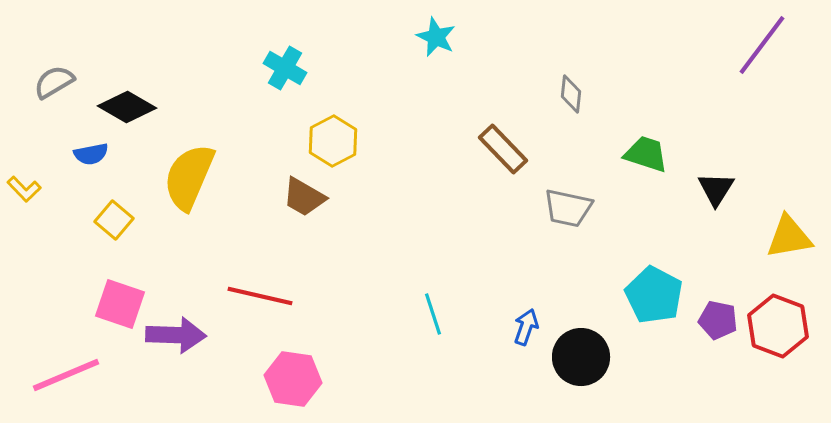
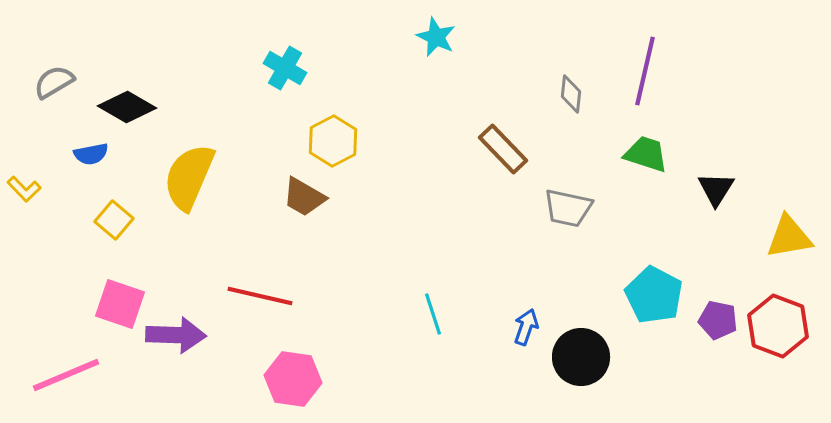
purple line: moved 117 px left, 26 px down; rotated 24 degrees counterclockwise
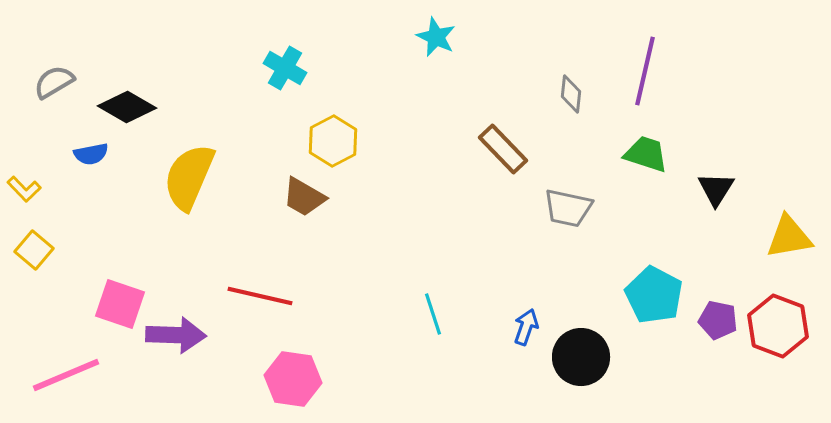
yellow square: moved 80 px left, 30 px down
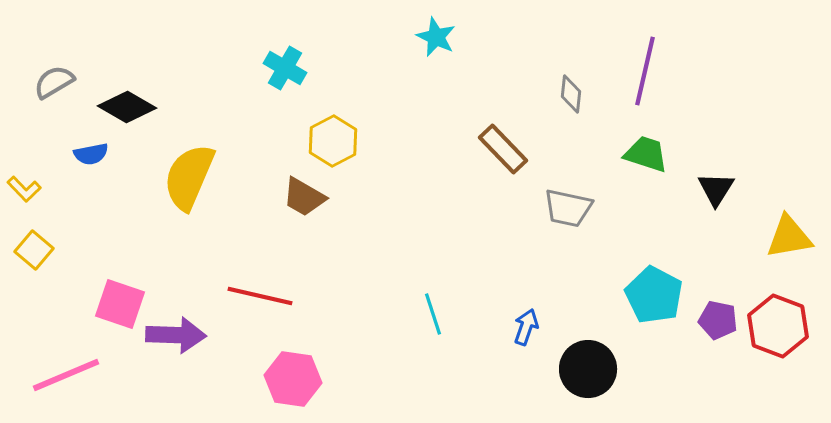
black circle: moved 7 px right, 12 px down
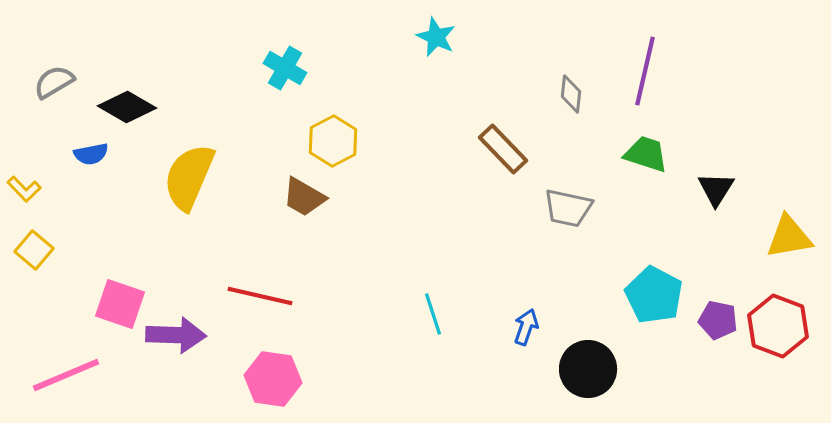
pink hexagon: moved 20 px left
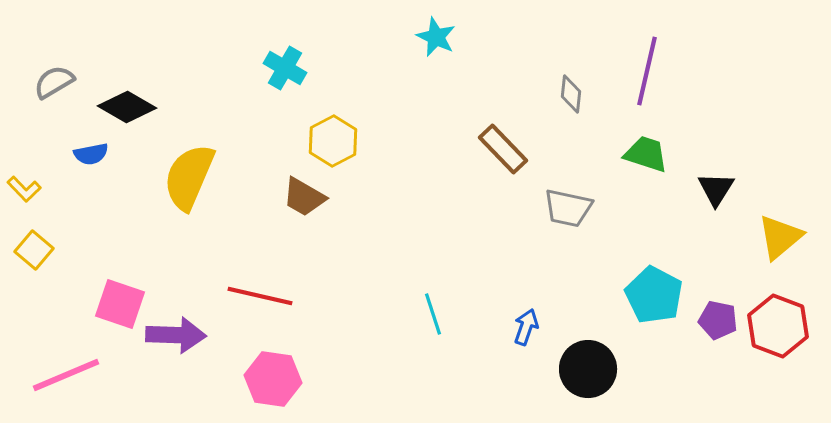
purple line: moved 2 px right
yellow triangle: moved 9 px left; rotated 30 degrees counterclockwise
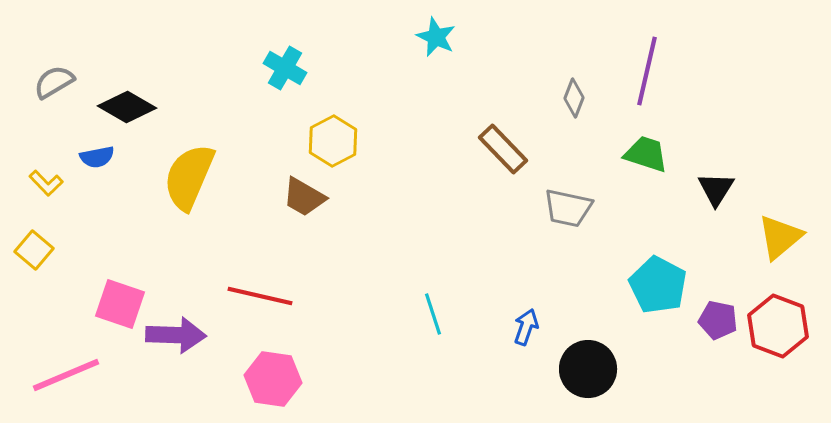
gray diamond: moved 3 px right, 4 px down; rotated 15 degrees clockwise
blue semicircle: moved 6 px right, 3 px down
yellow L-shape: moved 22 px right, 6 px up
cyan pentagon: moved 4 px right, 10 px up
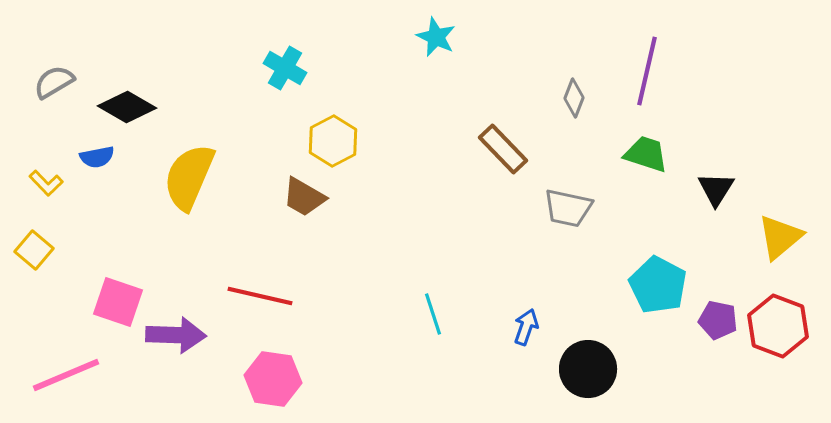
pink square: moved 2 px left, 2 px up
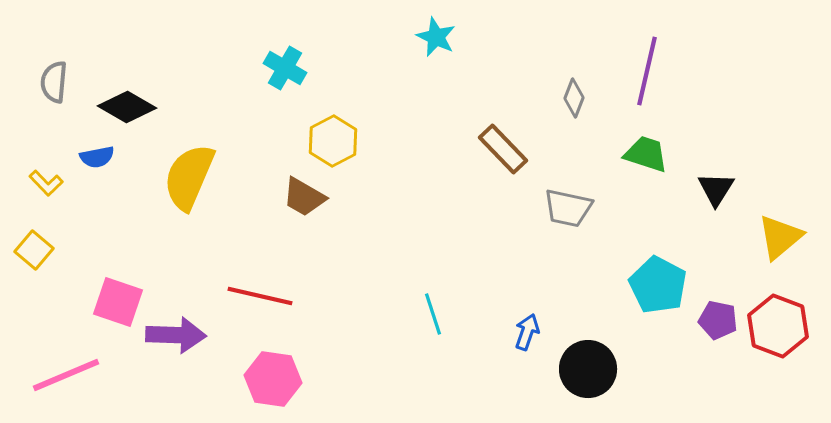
gray semicircle: rotated 54 degrees counterclockwise
blue arrow: moved 1 px right, 5 px down
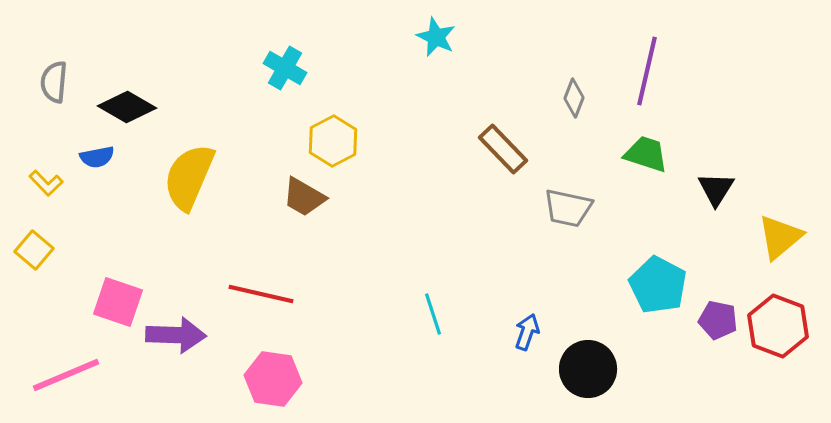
red line: moved 1 px right, 2 px up
